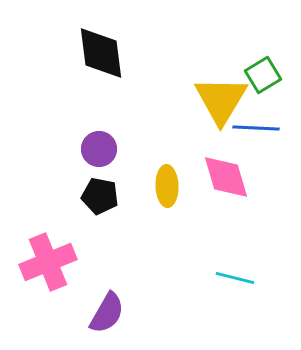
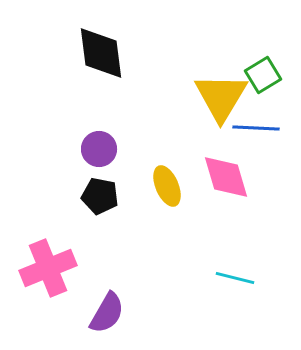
yellow triangle: moved 3 px up
yellow ellipse: rotated 21 degrees counterclockwise
pink cross: moved 6 px down
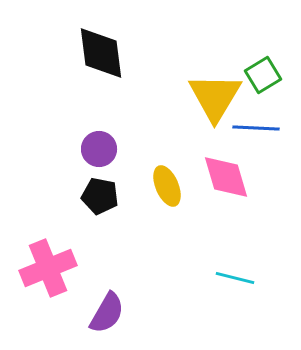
yellow triangle: moved 6 px left
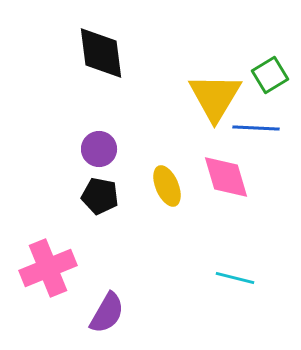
green square: moved 7 px right
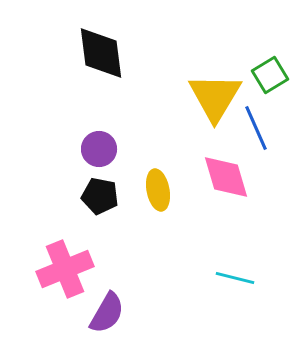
blue line: rotated 63 degrees clockwise
yellow ellipse: moved 9 px left, 4 px down; rotated 12 degrees clockwise
pink cross: moved 17 px right, 1 px down
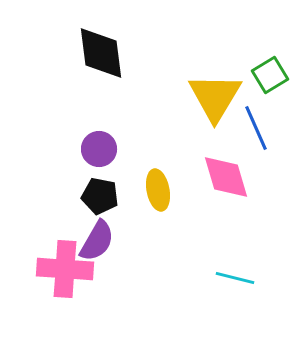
pink cross: rotated 26 degrees clockwise
purple semicircle: moved 10 px left, 72 px up
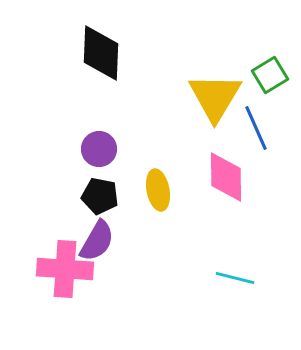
black diamond: rotated 10 degrees clockwise
pink diamond: rotated 16 degrees clockwise
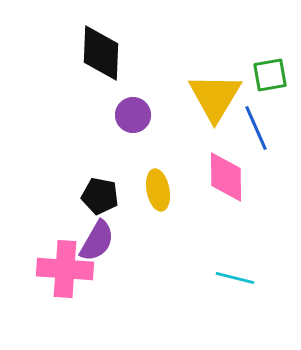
green square: rotated 21 degrees clockwise
purple circle: moved 34 px right, 34 px up
